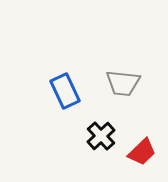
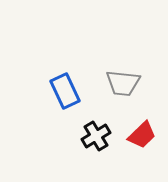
black cross: moved 5 px left; rotated 12 degrees clockwise
red trapezoid: moved 17 px up
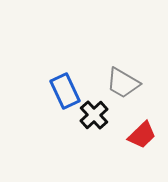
gray trapezoid: rotated 24 degrees clockwise
black cross: moved 2 px left, 21 px up; rotated 12 degrees counterclockwise
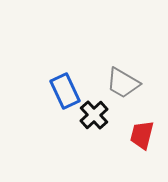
red trapezoid: rotated 148 degrees clockwise
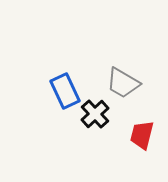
black cross: moved 1 px right, 1 px up
